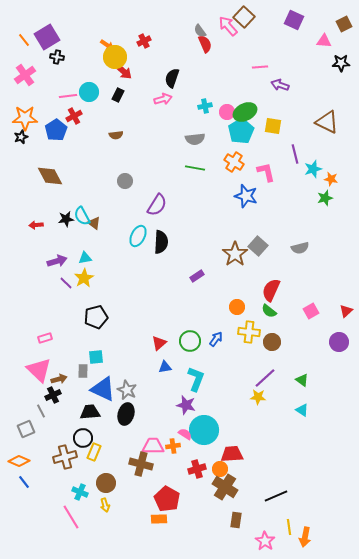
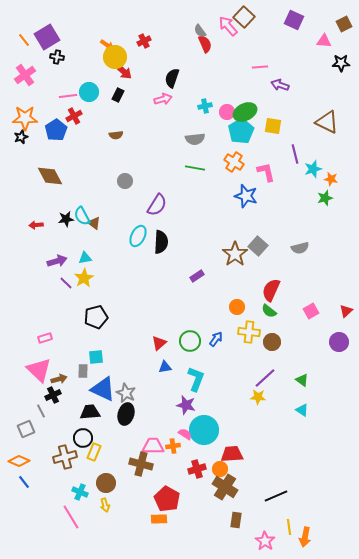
gray star at (127, 390): moved 1 px left, 3 px down
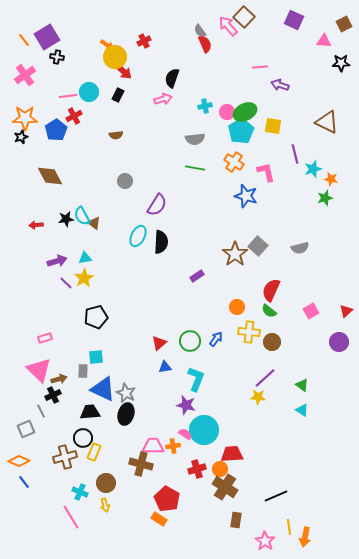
green triangle at (302, 380): moved 5 px down
orange rectangle at (159, 519): rotated 35 degrees clockwise
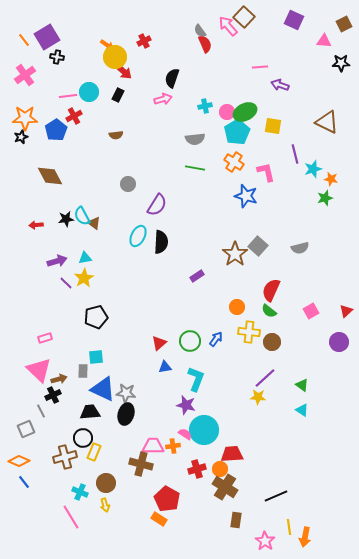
cyan pentagon at (241, 131): moved 4 px left, 1 px down
gray circle at (125, 181): moved 3 px right, 3 px down
gray star at (126, 393): rotated 18 degrees counterclockwise
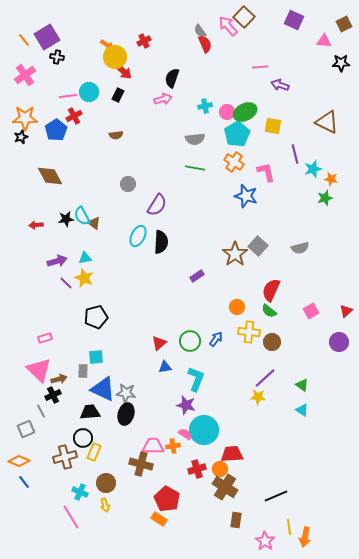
cyan pentagon at (237, 132): moved 2 px down
yellow star at (84, 278): rotated 18 degrees counterclockwise
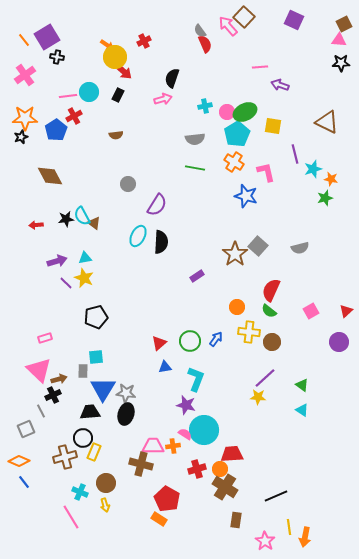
pink triangle at (324, 41): moved 15 px right, 1 px up
blue triangle at (103, 389): rotated 36 degrees clockwise
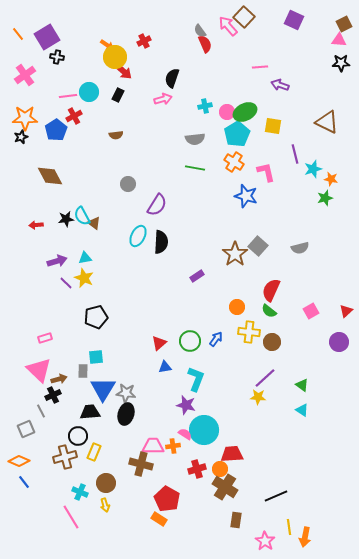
orange line at (24, 40): moved 6 px left, 6 px up
black circle at (83, 438): moved 5 px left, 2 px up
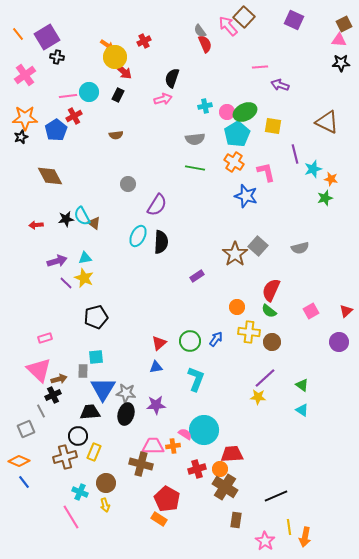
blue triangle at (165, 367): moved 9 px left
purple star at (186, 405): moved 30 px left; rotated 18 degrees counterclockwise
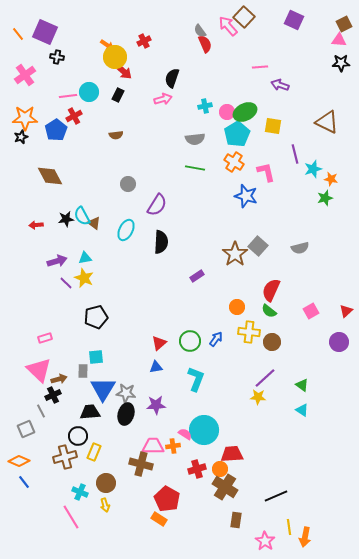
purple square at (47, 37): moved 2 px left, 5 px up; rotated 35 degrees counterclockwise
cyan ellipse at (138, 236): moved 12 px left, 6 px up
